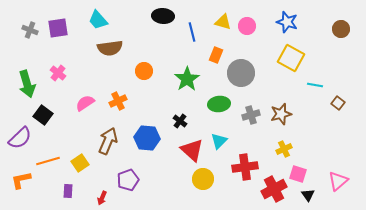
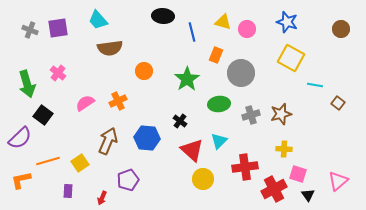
pink circle at (247, 26): moved 3 px down
yellow cross at (284, 149): rotated 28 degrees clockwise
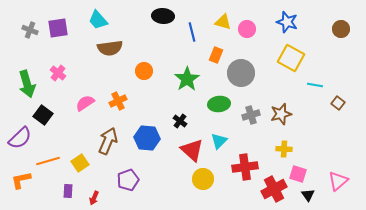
red arrow at (102, 198): moved 8 px left
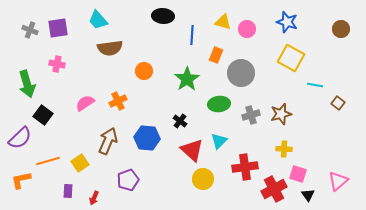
blue line at (192, 32): moved 3 px down; rotated 18 degrees clockwise
pink cross at (58, 73): moved 1 px left, 9 px up; rotated 28 degrees counterclockwise
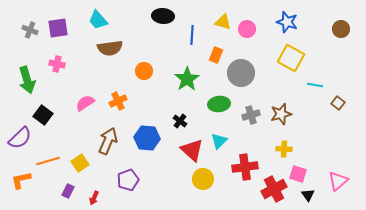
green arrow at (27, 84): moved 4 px up
purple rectangle at (68, 191): rotated 24 degrees clockwise
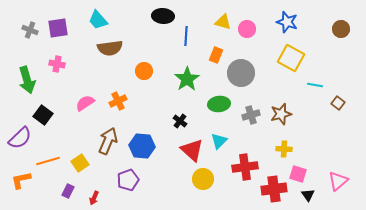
blue line at (192, 35): moved 6 px left, 1 px down
blue hexagon at (147, 138): moved 5 px left, 8 px down
red cross at (274, 189): rotated 20 degrees clockwise
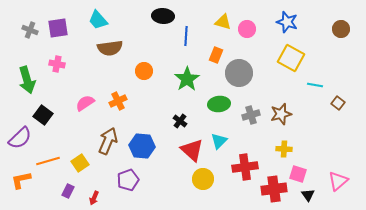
gray circle at (241, 73): moved 2 px left
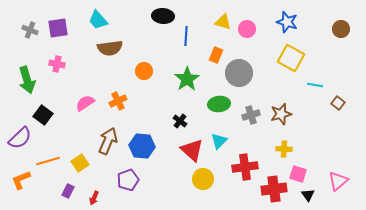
orange L-shape at (21, 180): rotated 10 degrees counterclockwise
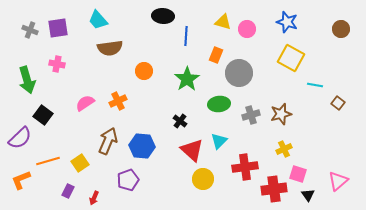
yellow cross at (284, 149): rotated 28 degrees counterclockwise
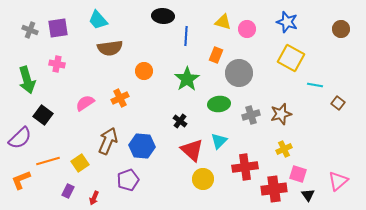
orange cross at (118, 101): moved 2 px right, 3 px up
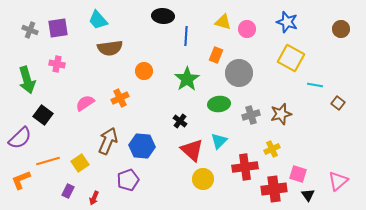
yellow cross at (284, 149): moved 12 px left
